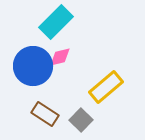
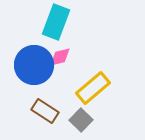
cyan rectangle: rotated 24 degrees counterclockwise
blue circle: moved 1 px right, 1 px up
yellow rectangle: moved 13 px left, 1 px down
brown rectangle: moved 3 px up
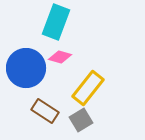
pink diamond: rotated 30 degrees clockwise
blue circle: moved 8 px left, 3 px down
yellow rectangle: moved 5 px left; rotated 12 degrees counterclockwise
gray square: rotated 15 degrees clockwise
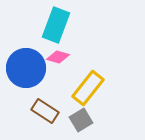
cyan rectangle: moved 3 px down
pink diamond: moved 2 px left
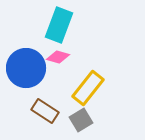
cyan rectangle: moved 3 px right
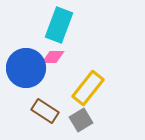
pink diamond: moved 5 px left; rotated 15 degrees counterclockwise
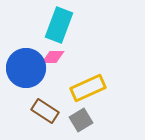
yellow rectangle: rotated 28 degrees clockwise
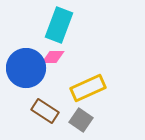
gray square: rotated 25 degrees counterclockwise
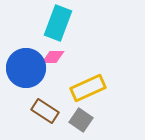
cyan rectangle: moved 1 px left, 2 px up
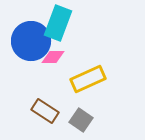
blue circle: moved 5 px right, 27 px up
yellow rectangle: moved 9 px up
